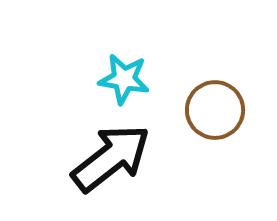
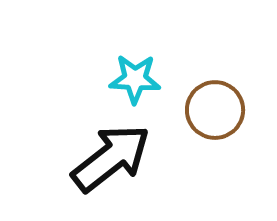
cyan star: moved 11 px right; rotated 6 degrees counterclockwise
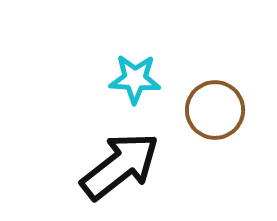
black arrow: moved 9 px right, 8 px down
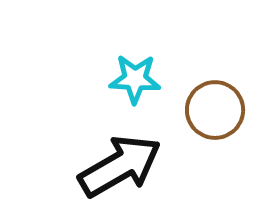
black arrow: rotated 8 degrees clockwise
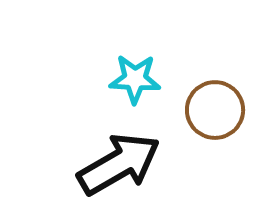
black arrow: moved 1 px left, 2 px up
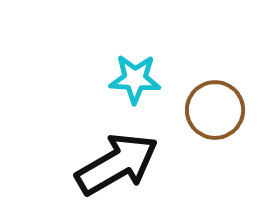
black arrow: moved 2 px left
